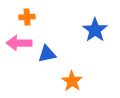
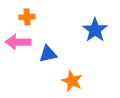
pink arrow: moved 1 px left, 1 px up
blue triangle: moved 1 px right
orange star: rotated 10 degrees counterclockwise
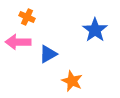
orange cross: rotated 28 degrees clockwise
blue triangle: rotated 18 degrees counterclockwise
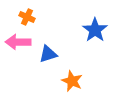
blue triangle: rotated 12 degrees clockwise
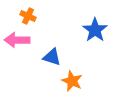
orange cross: moved 1 px right, 1 px up
pink arrow: moved 1 px left, 2 px up
blue triangle: moved 4 px right, 3 px down; rotated 36 degrees clockwise
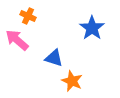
blue star: moved 3 px left, 2 px up
pink arrow: rotated 40 degrees clockwise
blue triangle: moved 2 px right, 1 px down
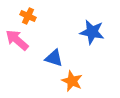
blue star: moved 4 px down; rotated 25 degrees counterclockwise
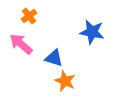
orange cross: moved 1 px right; rotated 28 degrees clockwise
pink arrow: moved 4 px right, 4 px down
orange star: moved 7 px left
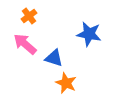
blue star: moved 3 px left, 2 px down
pink arrow: moved 4 px right
orange star: moved 1 px right, 2 px down
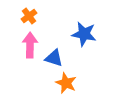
blue star: moved 5 px left
pink arrow: moved 5 px right, 1 px down; rotated 50 degrees clockwise
